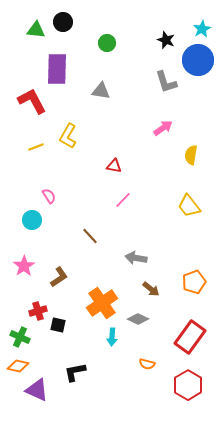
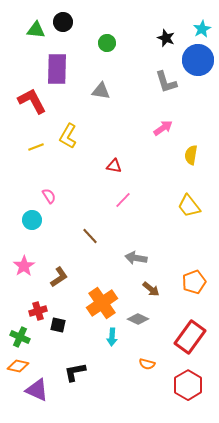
black star: moved 2 px up
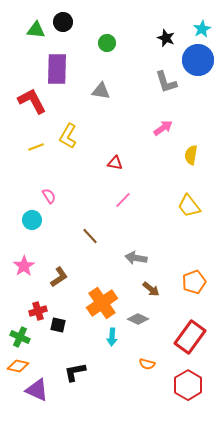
red triangle: moved 1 px right, 3 px up
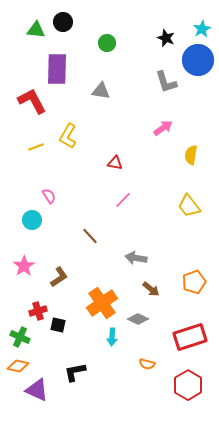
red rectangle: rotated 36 degrees clockwise
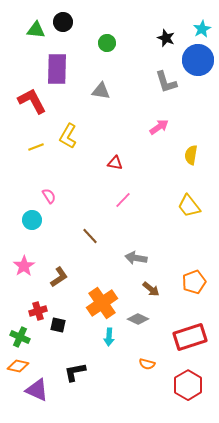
pink arrow: moved 4 px left, 1 px up
cyan arrow: moved 3 px left
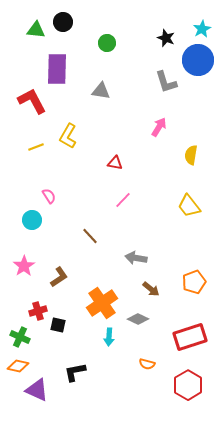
pink arrow: rotated 24 degrees counterclockwise
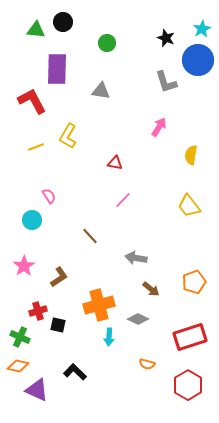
orange cross: moved 3 px left, 2 px down; rotated 20 degrees clockwise
black L-shape: rotated 55 degrees clockwise
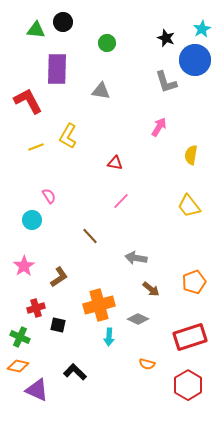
blue circle: moved 3 px left
red L-shape: moved 4 px left
pink line: moved 2 px left, 1 px down
red cross: moved 2 px left, 3 px up
